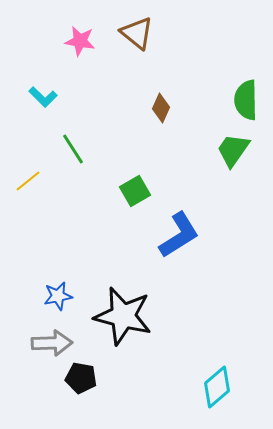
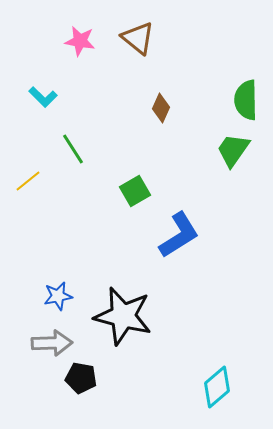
brown triangle: moved 1 px right, 5 px down
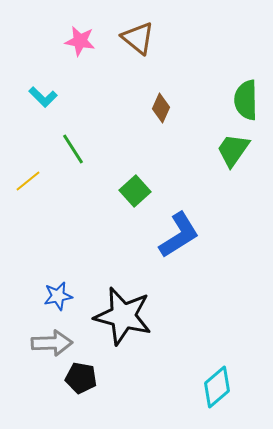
green square: rotated 12 degrees counterclockwise
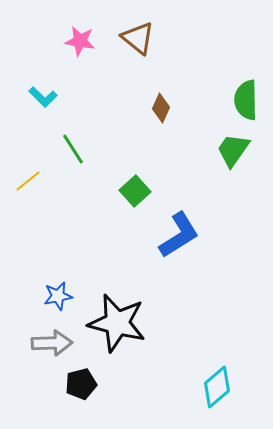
black star: moved 6 px left, 7 px down
black pentagon: moved 6 px down; rotated 24 degrees counterclockwise
